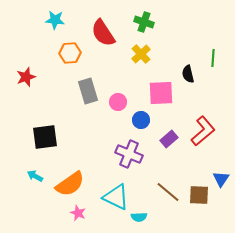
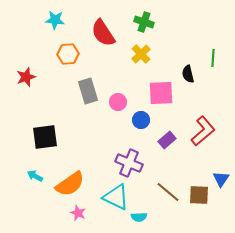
orange hexagon: moved 2 px left, 1 px down
purple rectangle: moved 2 px left, 1 px down
purple cross: moved 9 px down
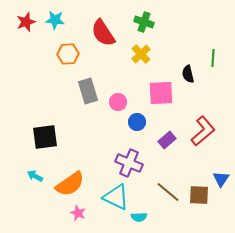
red star: moved 55 px up
blue circle: moved 4 px left, 2 px down
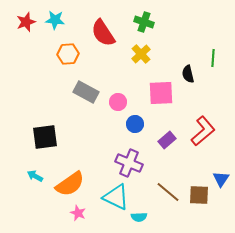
gray rectangle: moved 2 px left, 1 px down; rotated 45 degrees counterclockwise
blue circle: moved 2 px left, 2 px down
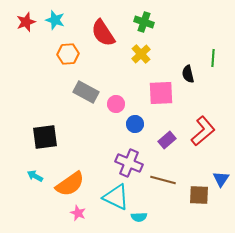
cyan star: rotated 12 degrees clockwise
pink circle: moved 2 px left, 2 px down
brown line: moved 5 px left, 12 px up; rotated 25 degrees counterclockwise
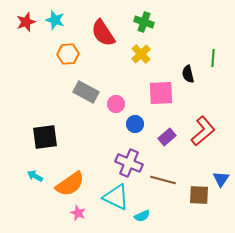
purple rectangle: moved 3 px up
cyan semicircle: moved 3 px right, 1 px up; rotated 21 degrees counterclockwise
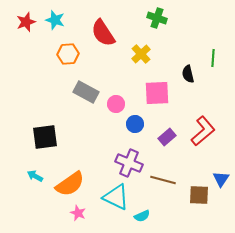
green cross: moved 13 px right, 4 px up
pink square: moved 4 px left
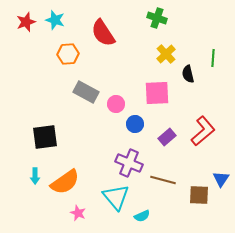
yellow cross: moved 25 px right
cyan arrow: rotated 119 degrees counterclockwise
orange semicircle: moved 5 px left, 2 px up
cyan triangle: rotated 24 degrees clockwise
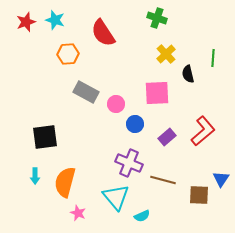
orange semicircle: rotated 140 degrees clockwise
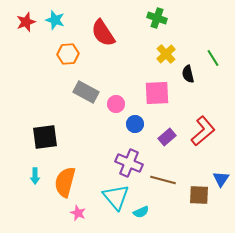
green line: rotated 36 degrees counterclockwise
cyan semicircle: moved 1 px left, 4 px up
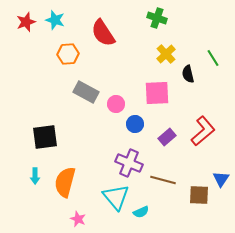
pink star: moved 6 px down
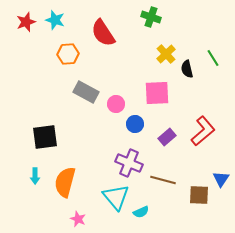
green cross: moved 6 px left, 1 px up
black semicircle: moved 1 px left, 5 px up
